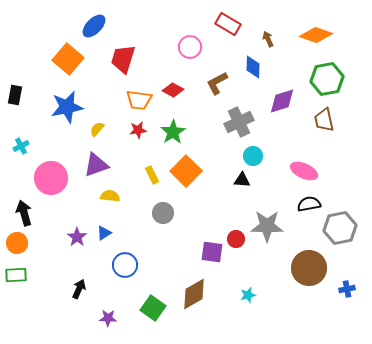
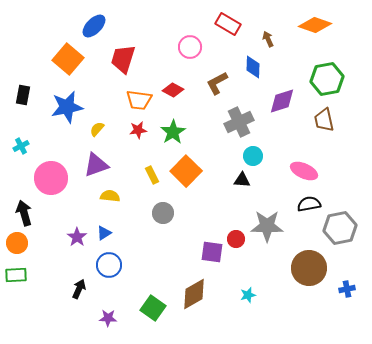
orange diamond at (316, 35): moved 1 px left, 10 px up
black rectangle at (15, 95): moved 8 px right
blue circle at (125, 265): moved 16 px left
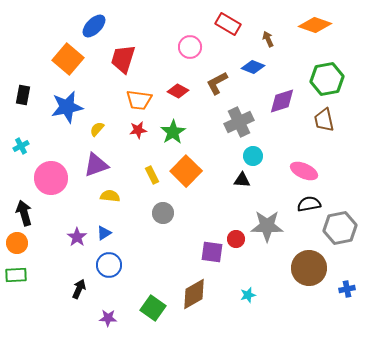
blue diamond at (253, 67): rotated 70 degrees counterclockwise
red diamond at (173, 90): moved 5 px right, 1 px down
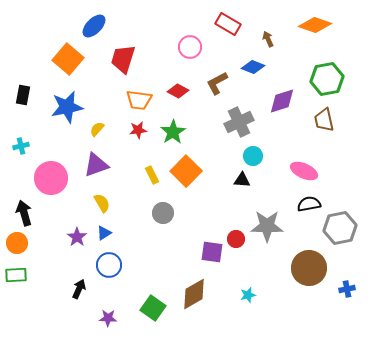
cyan cross at (21, 146): rotated 14 degrees clockwise
yellow semicircle at (110, 196): moved 8 px left, 7 px down; rotated 54 degrees clockwise
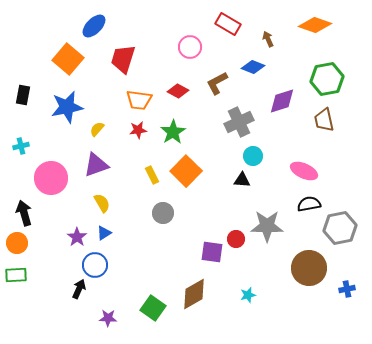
blue circle at (109, 265): moved 14 px left
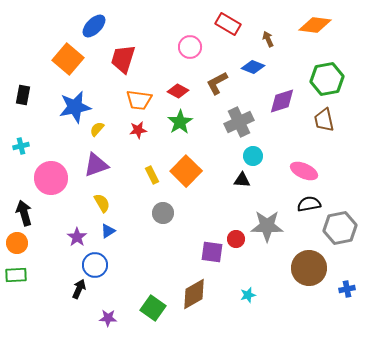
orange diamond at (315, 25): rotated 12 degrees counterclockwise
blue star at (67, 107): moved 8 px right
green star at (173, 132): moved 7 px right, 10 px up
blue triangle at (104, 233): moved 4 px right, 2 px up
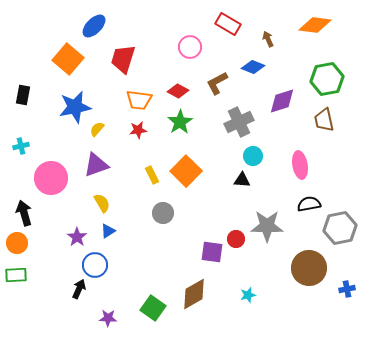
pink ellipse at (304, 171): moved 4 px left, 6 px up; rotated 56 degrees clockwise
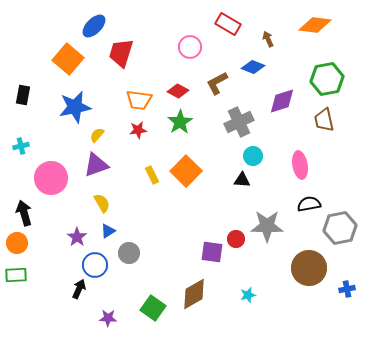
red trapezoid at (123, 59): moved 2 px left, 6 px up
yellow semicircle at (97, 129): moved 6 px down
gray circle at (163, 213): moved 34 px left, 40 px down
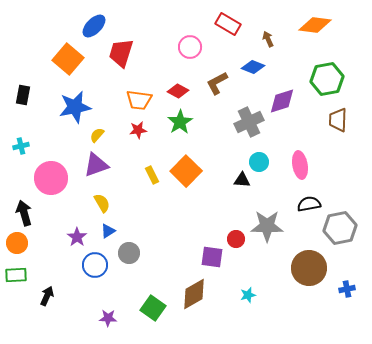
brown trapezoid at (324, 120): moved 14 px right; rotated 15 degrees clockwise
gray cross at (239, 122): moved 10 px right
cyan circle at (253, 156): moved 6 px right, 6 px down
purple square at (212, 252): moved 5 px down
black arrow at (79, 289): moved 32 px left, 7 px down
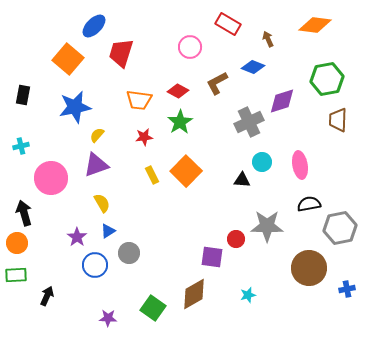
red star at (138, 130): moved 6 px right, 7 px down
cyan circle at (259, 162): moved 3 px right
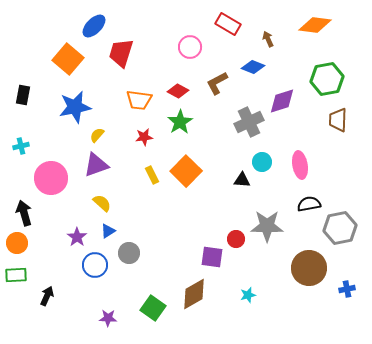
yellow semicircle at (102, 203): rotated 18 degrees counterclockwise
